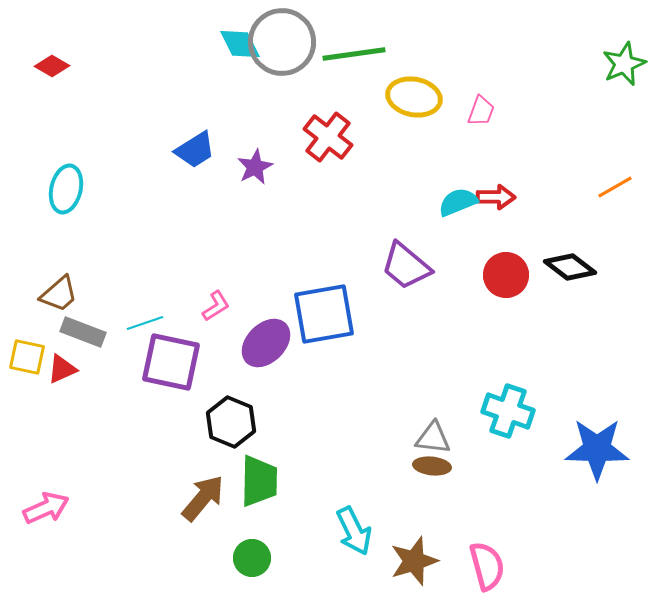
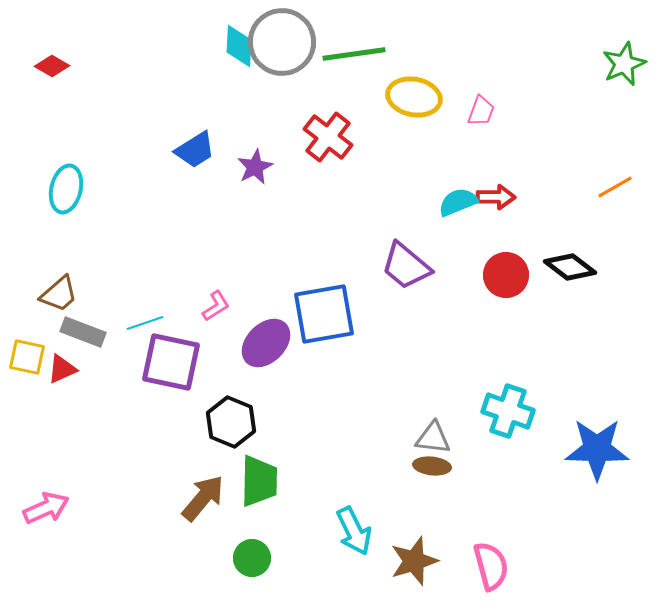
cyan diamond: moved 1 px left, 2 px down; rotated 30 degrees clockwise
pink semicircle: moved 4 px right
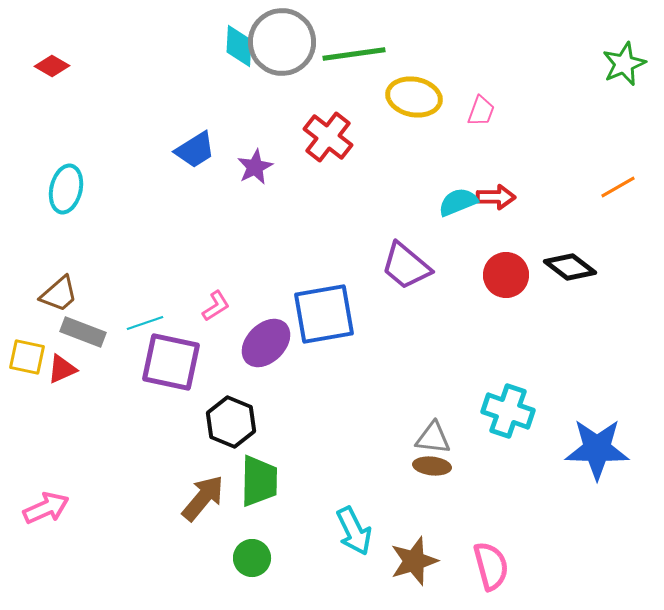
orange line: moved 3 px right
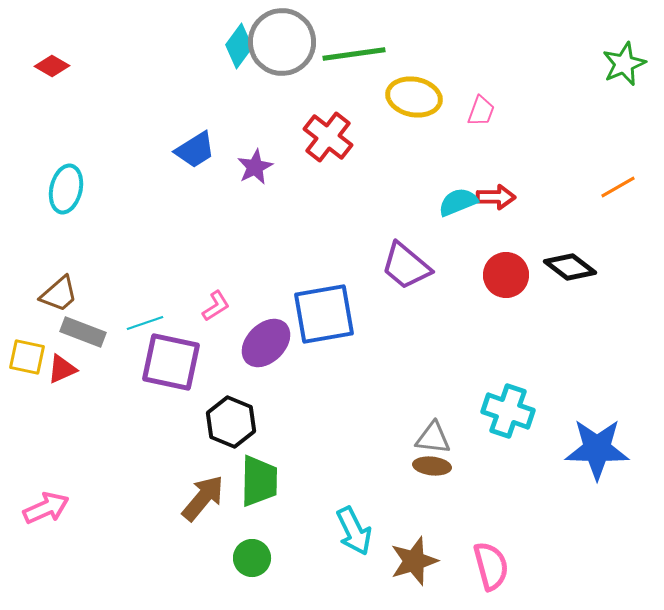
cyan diamond: rotated 33 degrees clockwise
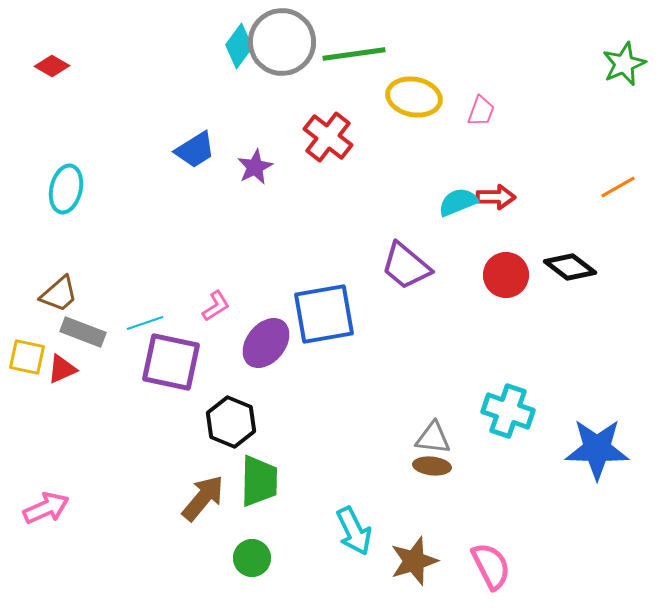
purple ellipse: rotated 6 degrees counterclockwise
pink semicircle: rotated 12 degrees counterclockwise
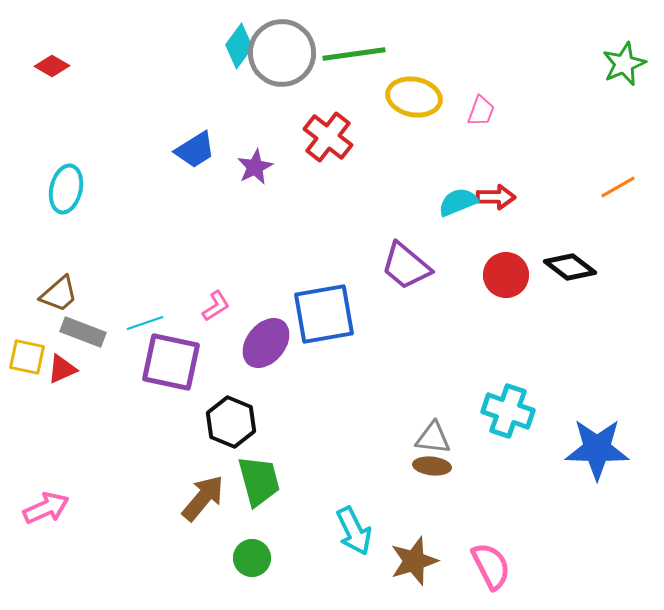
gray circle: moved 11 px down
green trapezoid: rotated 16 degrees counterclockwise
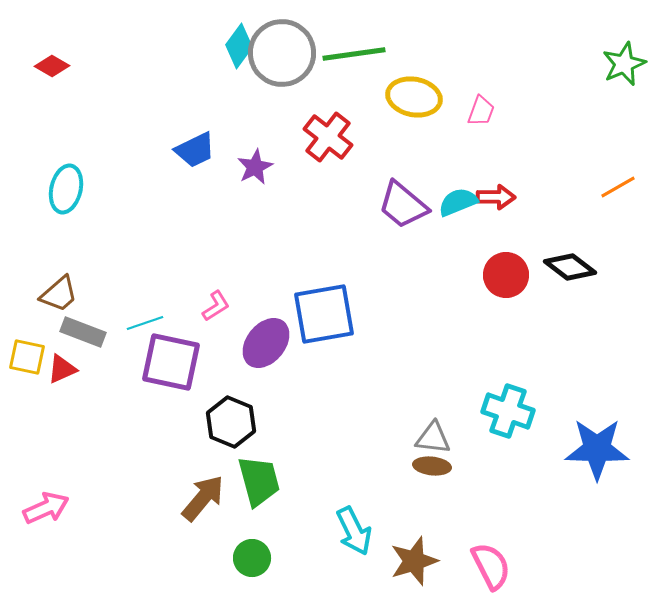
blue trapezoid: rotated 6 degrees clockwise
purple trapezoid: moved 3 px left, 61 px up
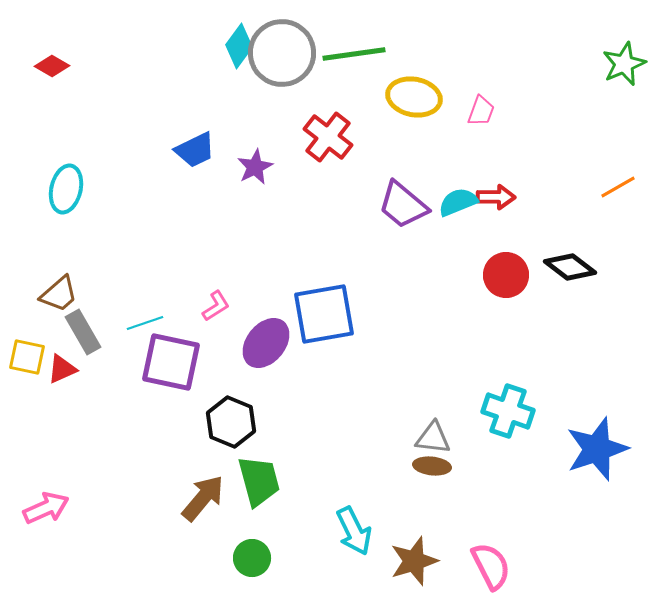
gray rectangle: rotated 39 degrees clockwise
blue star: rotated 20 degrees counterclockwise
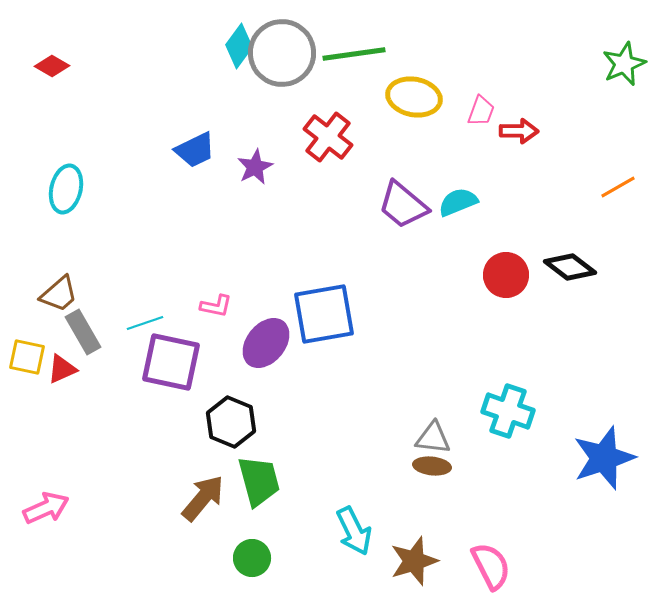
red arrow: moved 23 px right, 66 px up
pink L-shape: rotated 44 degrees clockwise
blue star: moved 7 px right, 9 px down
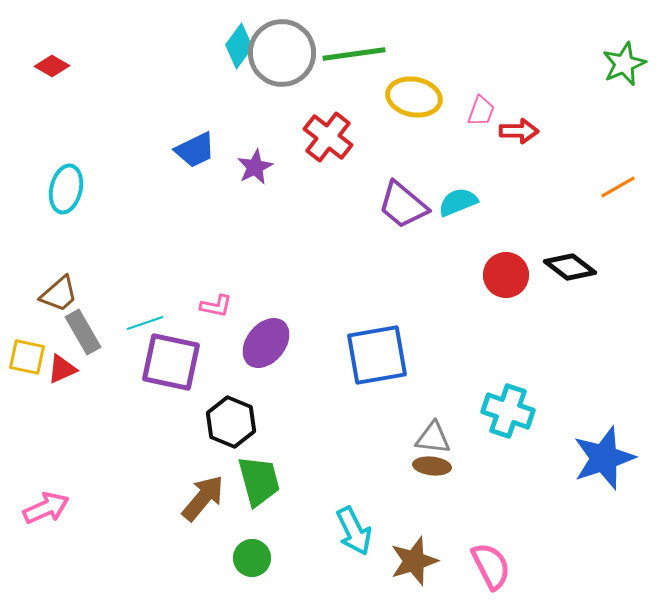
blue square: moved 53 px right, 41 px down
